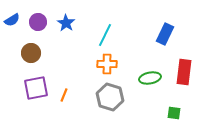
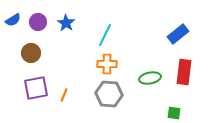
blue semicircle: moved 1 px right
blue rectangle: moved 13 px right; rotated 25 degrees clockwise
gray hexagon: moved 1 px left, 3 px up; rotated 12 degrees counterclockwise
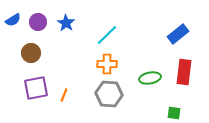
cyan line: moved 2 px right; rotated 20 degrees clockwise
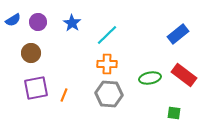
blue star: moved 6 px right
red rectangle: moved 3 px down; rotated 60 degrees counterclockwise
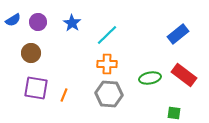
purple square: rotated 20 degrees clockwise
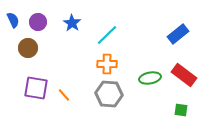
blue semicircle: rotated 84 degrees counterclockwise
brown circle: moved 3 px left, 5 px up
orange line: rotated 64 degrees counterclockwise
green square: moved 7 px right, 3 px up
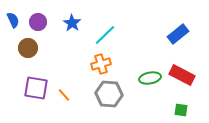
cyan line: moved 2 px left
orange cross: moved 6 px left; rotated 18 degrees counterclockwise
red rectangle: moved 2 px left; rotated 10 degrees counterclockwise
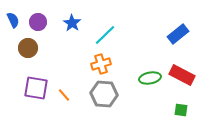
gray hexagon: moved 5 px left
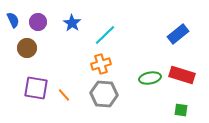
brown circle: moved 1 px left
red rectangle: rotated 10 degrees counterclockwise
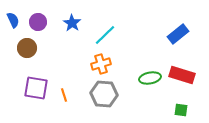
orange line: rotated 24 degrees clockwise
